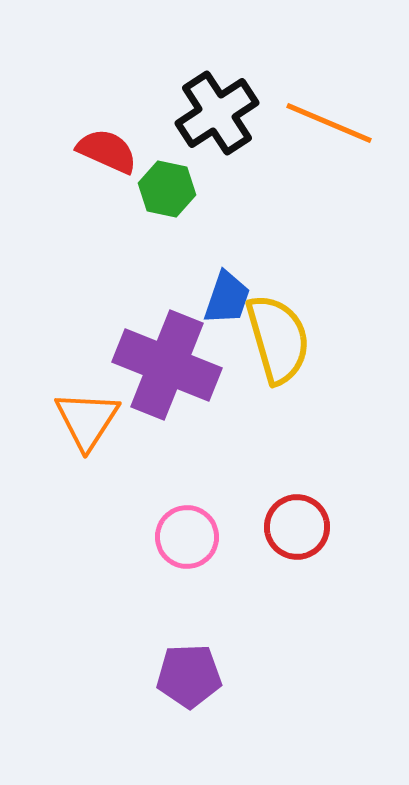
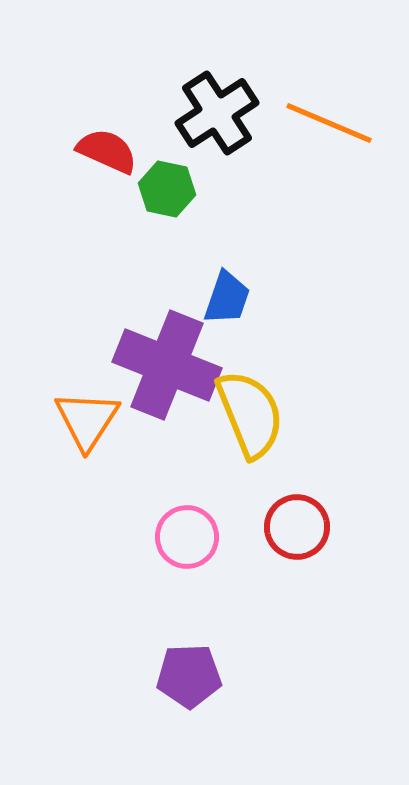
yellow semicircle: moved 28 px left, 75 px down; rotated 6 degrees counterclockwise
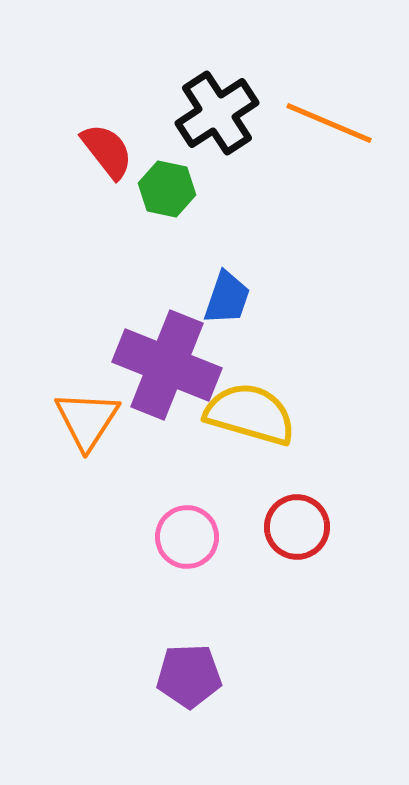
red semicircle: rotated 28 degrees clockwise
yellow semicircle: rotated 52 degrees counterclockwise
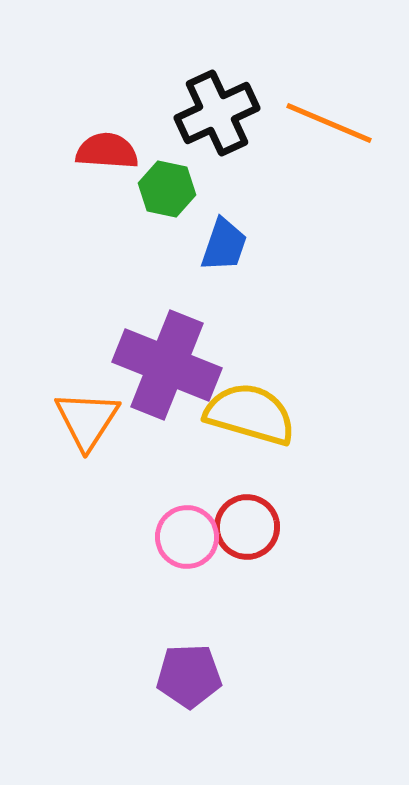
black cross: rotated 8 degrees clockwise
red semicircle: rotated 48 degrees counterclockwise
blue trapezoid: moved 3 px left, 53 px up
red circle: moved 50 px left
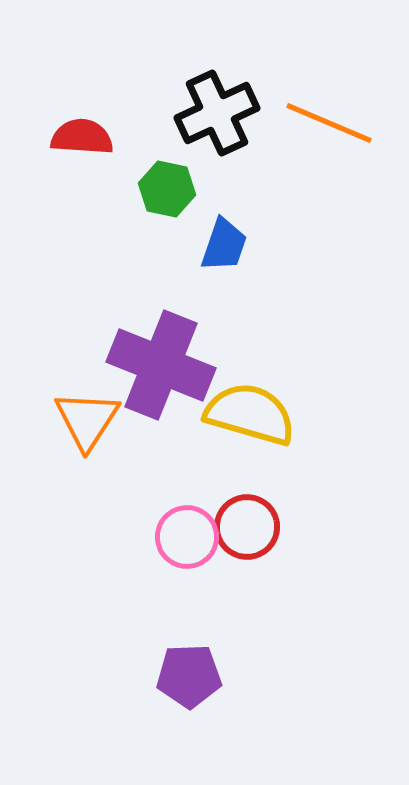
red semicircle: moved 25 px left, 14 px up
purple cross: moved 6 px left
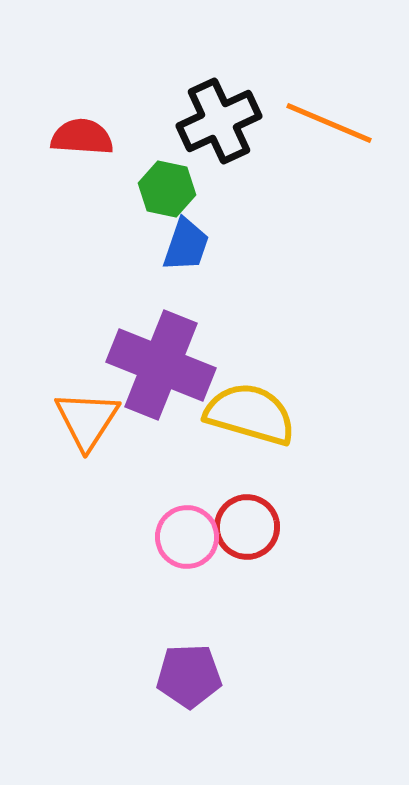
black cross: moved 2 px right, 8 px down
blue trapezoid: moved 38 px left
